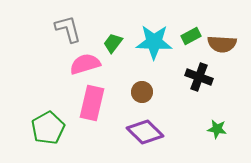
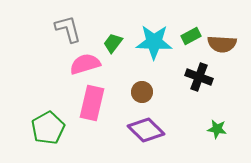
purple diamond: moved 1 px right, 2 px up
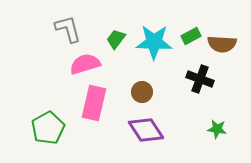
green trapezoid: moved 3 px right, 4 px up
black cross: moved 1 px right, 2 px down
pink rectangle: moved 2 px right
purple diamond: rotated 12 degrees clockwise
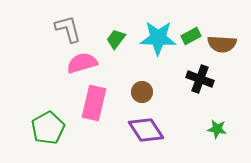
cyan star: moved 4 px right, 4 px up
pink semicircle: moved 3 px left, 1 px up
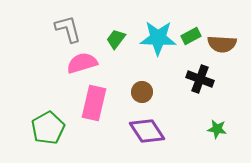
purple diamond: moved 1 px right, 1 px down
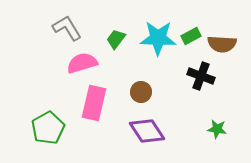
gray L-shape: moved 1 px left, 1 px up; rotated 16 degrees counterclockwise
black cross: moved 1 px right, 3 px up
brown circle: moved 1 px left
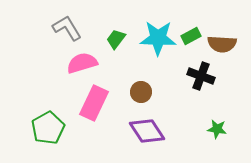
pink rectangle: rotated 12 degrees clockwise
